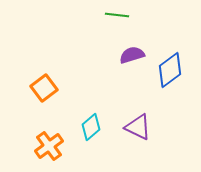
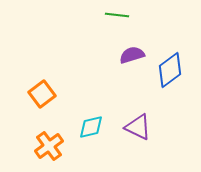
orange square: moved 2 px left, 6 px down
cyan diamond: rotated 28 degrees clockwise
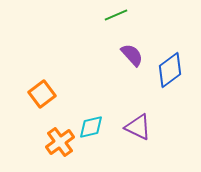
green line: moved 1 px left; rotated 30 degrees counterclockwise
purple semicircle: rotated 65 degrees clockwise
orange cross: moved 11 px right, 4 px up
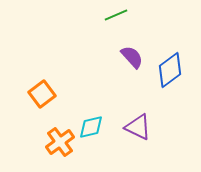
purple semicircle: moved 2 px down
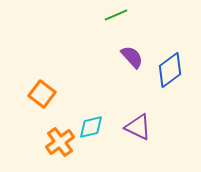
orange square: rotated 16 degrees counterclockwise
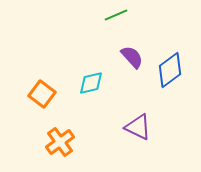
cyan diamond: moved 44 px up
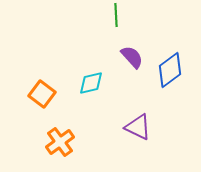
green line: rotated 70 degrees counterclockwise
